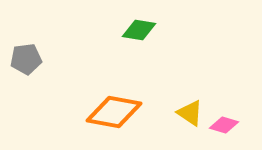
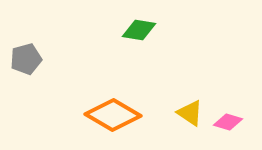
gray pentagon: rotated 8 degrees counterclockwise
orange diamond: moved 1 px left, 3 px down; rotated 20 degrees clockwise
pink diamond: moved 4 px right, 3 px up
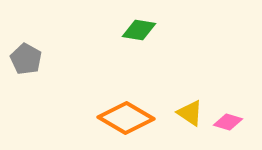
gray pentagon: rotated 28 degrees counterclockwise
orange diamond: moved 13 px right, 3 px down
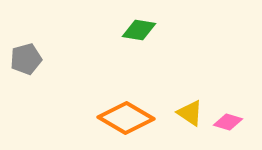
gray pentagon: rotated 28 degrees clockwise
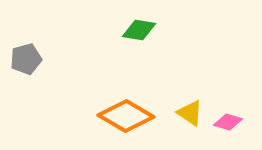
orange diamond: moved 2 px up
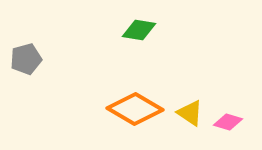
orange diamond: moved 9 px right, 7 px up
